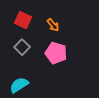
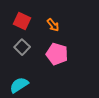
red square: moved 1 px left, 1 px down
pink pentagon: moved 1 px right, 1 px down
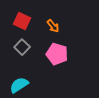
orange arrow: moved 1 px down
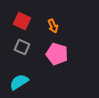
orange arrow: rotated 16 degrees clockwise
gray square: rotated 21 degrees counterclockwise
cyan semicircle: moved 3 px up
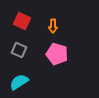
orange arrow: rotated 24 degrees clockwise
gray square: moved 3 px left, 3 px down
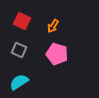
orange arrow: rotated 32 degrees clockwise
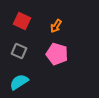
orange arrow: moved 3 px right
gray square: moved 1 px down
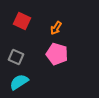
orange arrow: moved 2 px down
gray square: moved 3 px left, 6 px down
